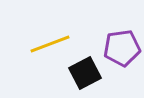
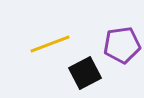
purple pentagon: moved 3 px up
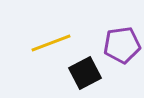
yellow line: moved 1 px right, 1 px up
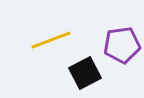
yellow line: moved 3 px up
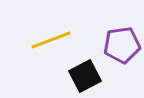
black square: moved 3 px down
